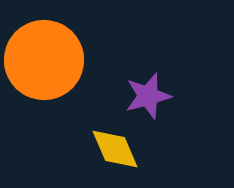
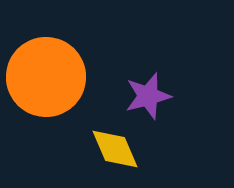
orange circle: moved 2 px right, 17 px down
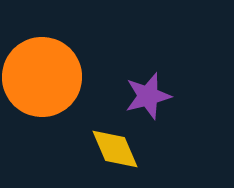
orange circle: moved 4 px left
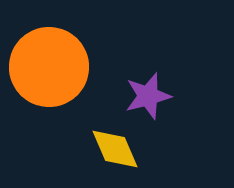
orange circle: moved 7 px right, 10 px up
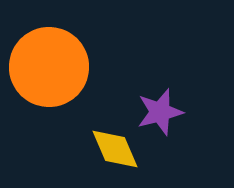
purple star: moved 12 px right, 16 px down
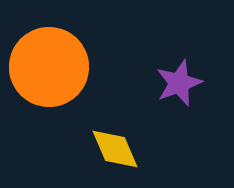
purple star: moved 19 px right, 29 px up; rotated 6 degrees counterclockwise
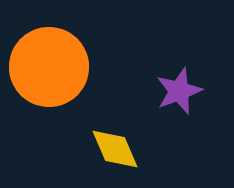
purple star: moved 8 px down
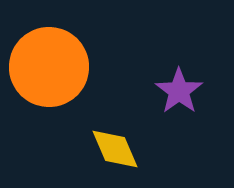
purple star: rotated 15 degrees counterclockwise
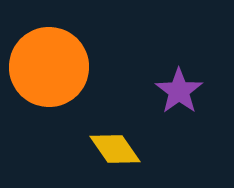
yellow diamond: rotated 12 degrees counterclockwise
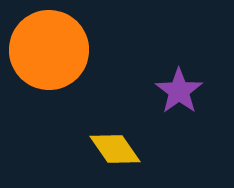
orange circle: moved 17 px up
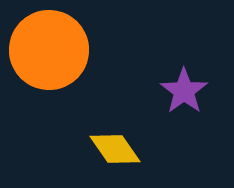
purple star: moved 5 px right
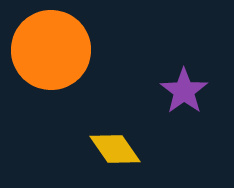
orange circle: moved 2 px right
